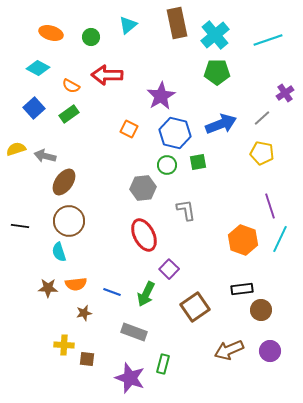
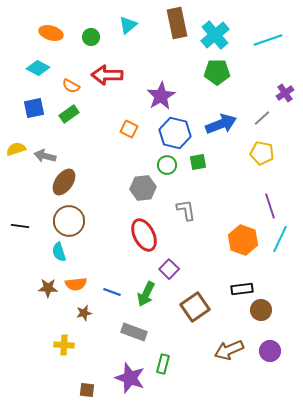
blue square at (34, 108): rotated 30 degrees clockwise
brown square at (87, 359): moved 31 px down
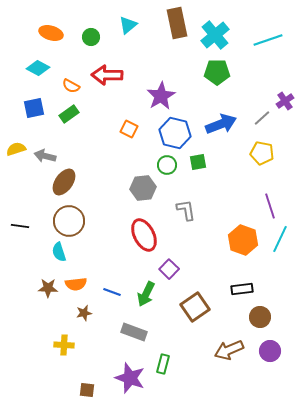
purple cross at (285, 93): moved 8 px down
brown circle at (261, 310): moved 1 px left, 7 px down
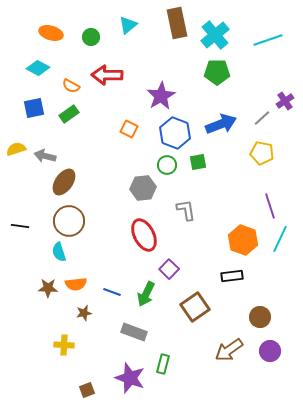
blue hexagon at (175, 133): rotated 8 degrees clockwise
black rectangle at (242, 289): moved 10 px left, 13 px up
brown arrow at (229, 350): rotated 12 degrees counterclockwise
brown square at (87, 390): rotated 28 degrees counterclockwise
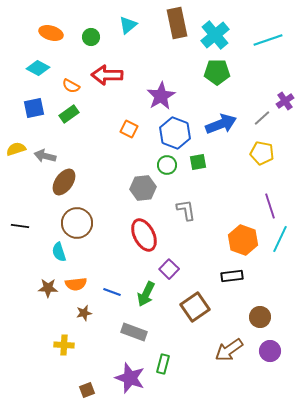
brown circle at (69, 221): moved 8 px right, 2 px down
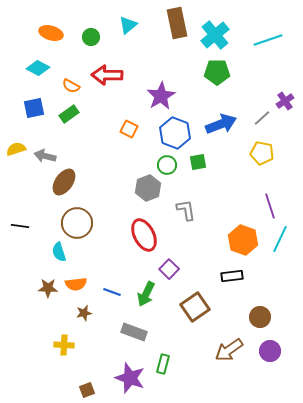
gray hexagon at (143, 188): moved 5 px right; rotated 15 degrees counterclockwise
